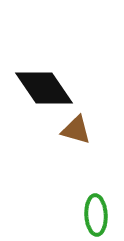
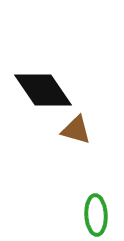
black diamond: moved 1 px left, 2 px down
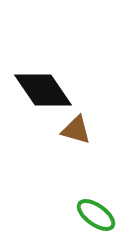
green ellipse: rotated 51 degrees counterclockwise
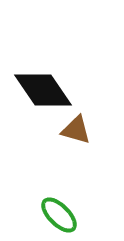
green ellipse: moved 37 px left; rotated 9 degrees clockwise
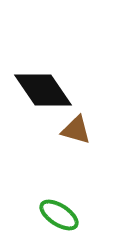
green ellipse: rotated 12 degrees counterclockwise
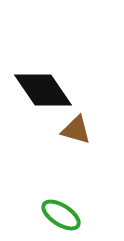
green ellipse: moved 2 px right
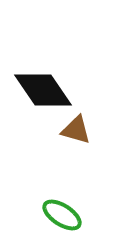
green ellipse: moved 1 px right
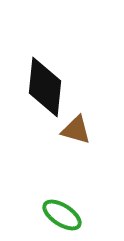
black diamond: moved 2 px right, 3 px up; rotated 40 degrees clockwise
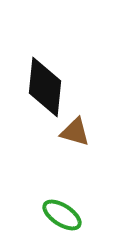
brown triangle: moved 1 px left, 2 px down
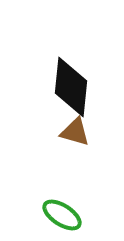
black diamond: moved 26 px right
